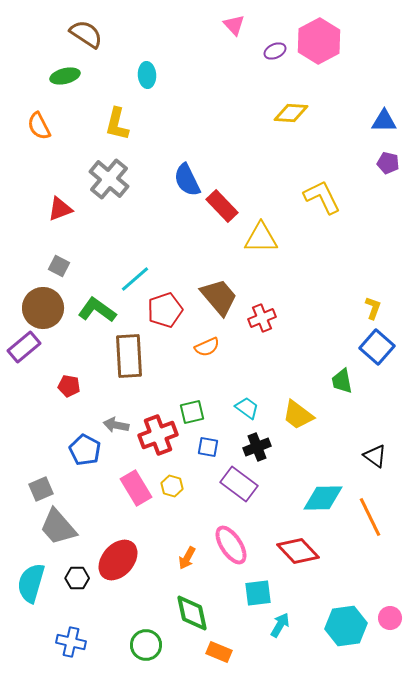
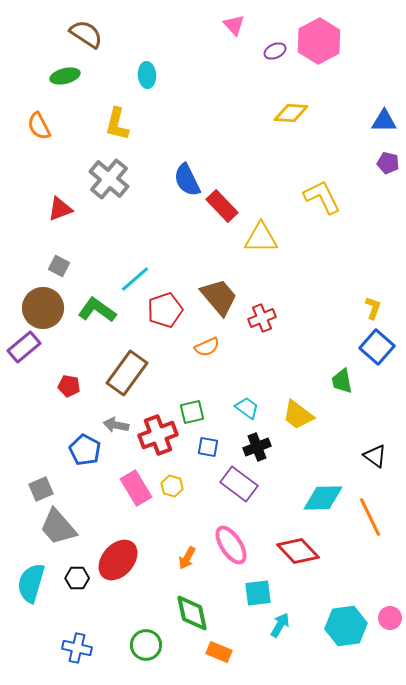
brown rectangle at (129, 356): moved 2 px left, 17 px down; rotated 39 degrees clockwise
blue cross at (71, 642): moved 6 px right, 6 px down
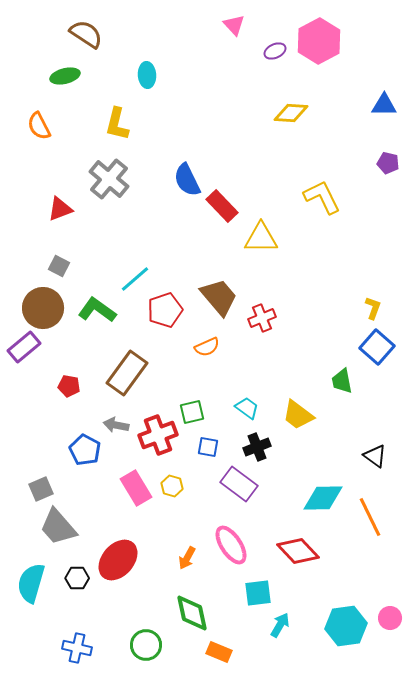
blue triangle at (384, 121): moved 16 px up
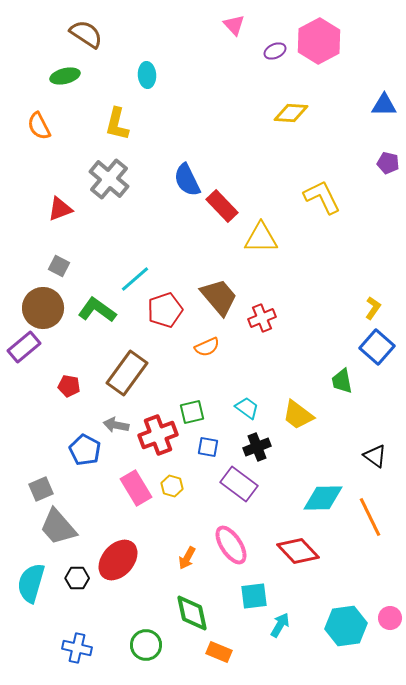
yellow L-shape at (373, 308): rotated 15 degrees clockwise
cyan square at (258, 593): moved 4 px left, 3 px down
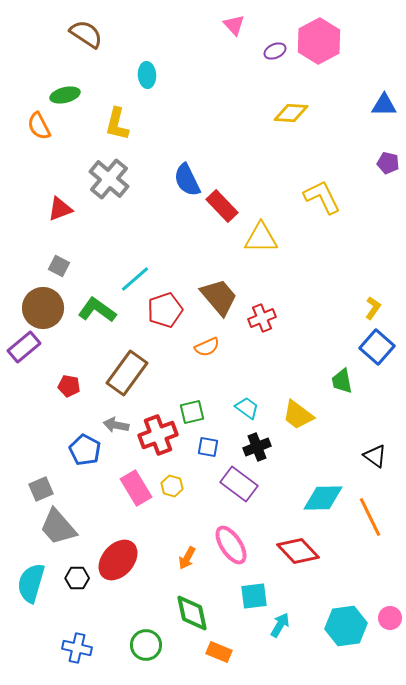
green ellipse at (65, 76): moved 19 px down
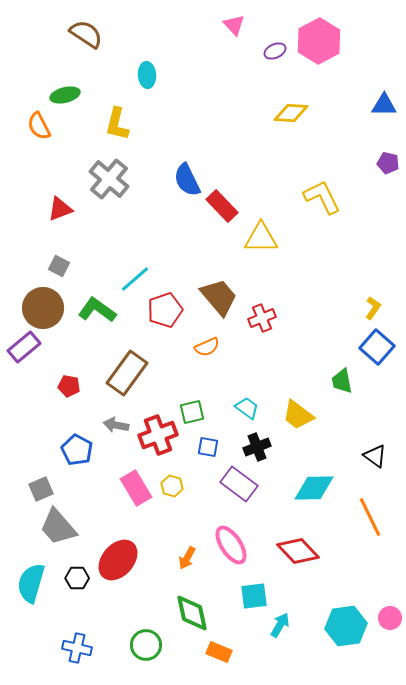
blue pentagon at (85, 450): moved 8 px left
cyan diamond at (323, 498): moved 9 px left, 10 px up
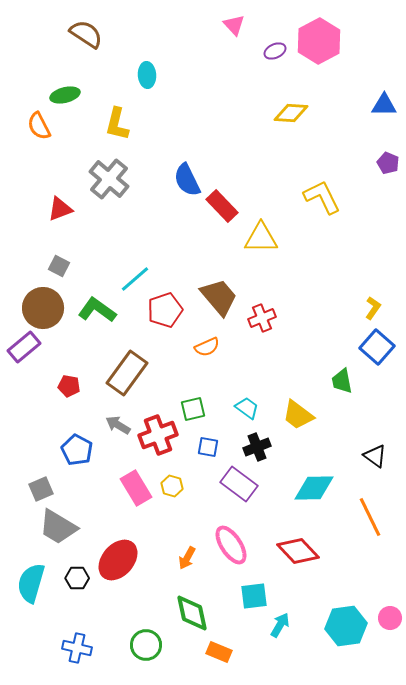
purple pentagon at (388, 163): rotated 10 degrees clockwise
green square at (192, 412): moved 1 px right, 3 px up
gray arrow at (116, 425): moved 2 px right; rotated 20 degrees clockwise
gray trapezoid at (58, 527): rotated 18 degrees counterclockwise
